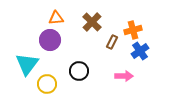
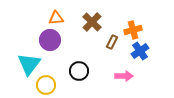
cyan triangle: moved 2 px right
yellow circle: moved 1 px left, 1 px down
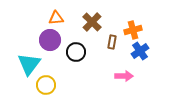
brown rectangle: rotated 16 degrees counterclockwise
black circle: moved 3 px left, 19 px up
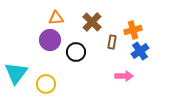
cyan triangle: moved 13 px left, 9 px down
yellow circle: moved 1 px up
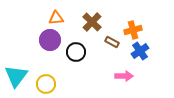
brown rectangle: rotated 72 degrees counterclockwise
cyan triangle: moved 3 px down
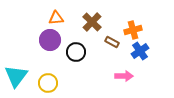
yellow circle: moved 2 px right, 1 px up
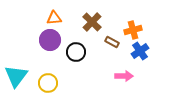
orange triangle: moved 2 px left
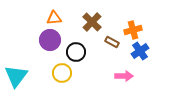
yellow circle: moved 14 px right, 10 px up
